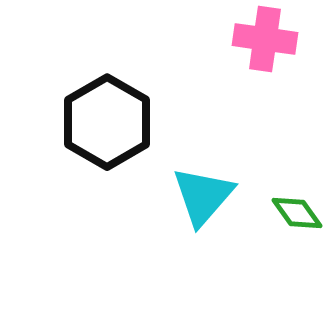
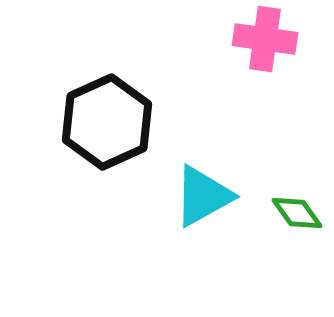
black hexagon: rotated 6 degrees clockwise
cyan triangle: rotated 20 degrees clockwise
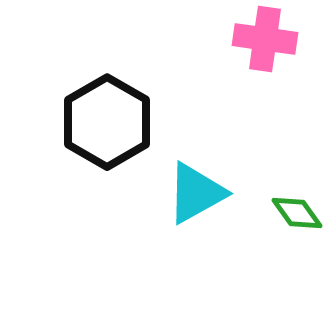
black hexagon: rotated 6 degrees counterclockwise
cyan triangle: moved 7 px left, 3 px up
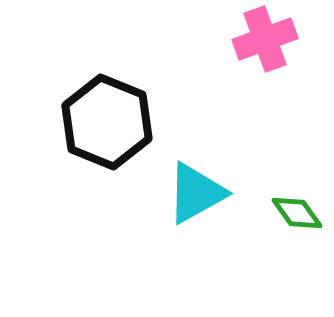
pink cross: rotated 28 degrees counterclockwise
black hexagon: rotated 8 degrees counterclockwise
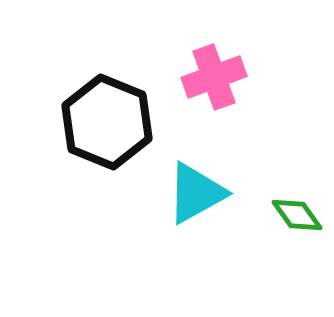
pink cross: moved 51 px left, 38 px down
green diamond: moved 2 px down
